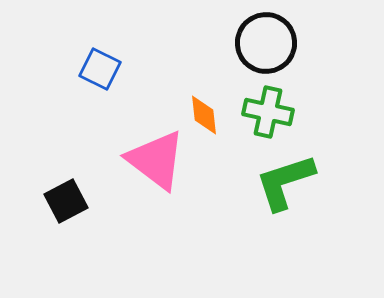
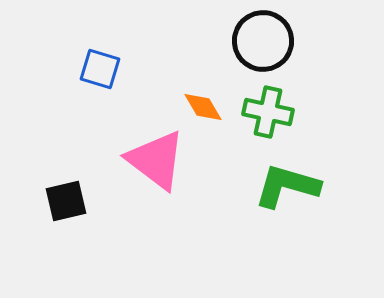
black circle: moved 3 px left, 2 px up
blue square: rotated 9 degrees counterclockwise
orange diamond: moved 1 px left, 8 px up; rotated 24 degrees counterclockwise
green L-shape: moved 2 px right, 4 px down; rotated 34 degrees clockwise
black square: rotated 15 degrees clockwise
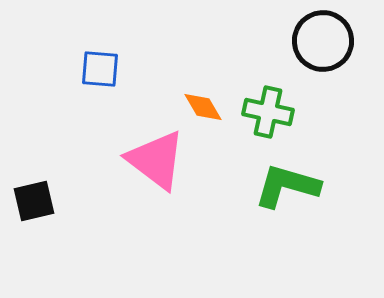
black circle: moved 60 px right
blue square: rotated 12 degrees counterclockwise
black square: moved 32 px left
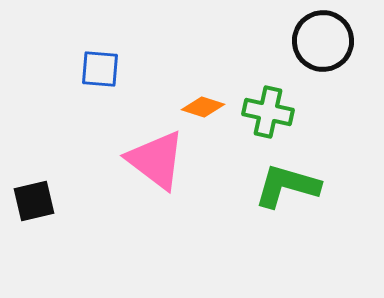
orange diamond: rotated 42 degrees counterclockwise
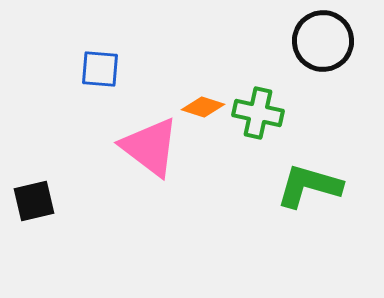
green cross: moved 10 px left, 1 px down
pink triangle: moved 6 px left, 13 px up
green L-shape: moved 22 px right
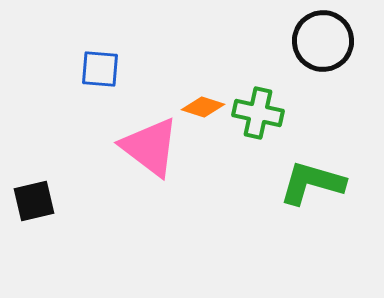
green L-shape: moved 3 px right, 3 px up
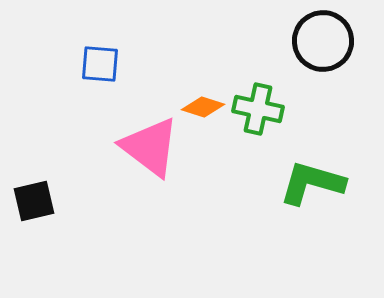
blue square: moved 5 px up
green cross: moved 4 px up
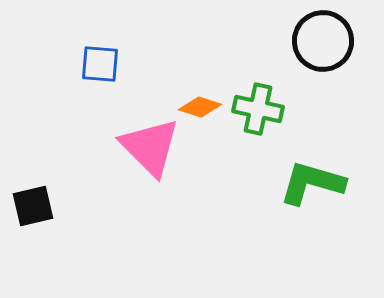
orange diamond: moved 3 px left
pink triangle: rotated 8 degrees clockwise
black square: moved 1 px left, 5 px down
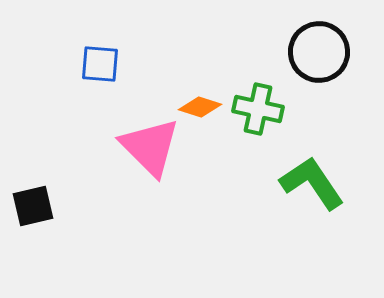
black circle: moved 4 px left, 11 px down
green L-shape: rotated 40 degrees clockwise
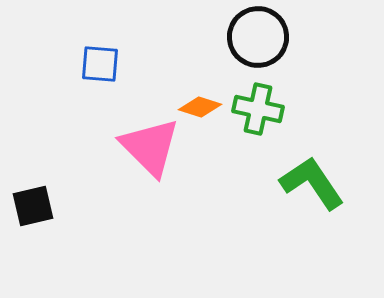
black circle: moved 61 px left, 15 px up
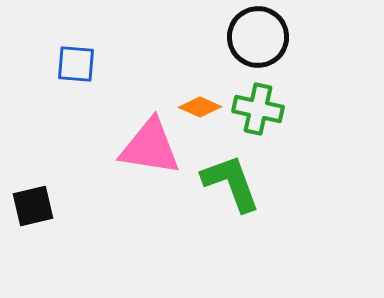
blue square: moved 24 px left
orange diamond: rotated 6 degrees clockwise
pink triangle: rotated 36 degrees counterclockwise
green L-shape: moved 81 px left; rotated 14 degrees clockwise
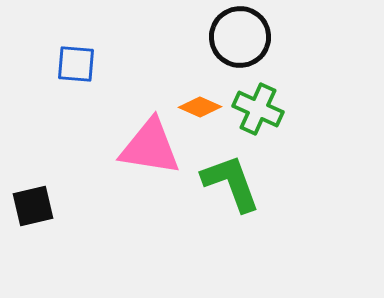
black circle: moved 18 px left
green cross: rotated 12 degrees clockwise
